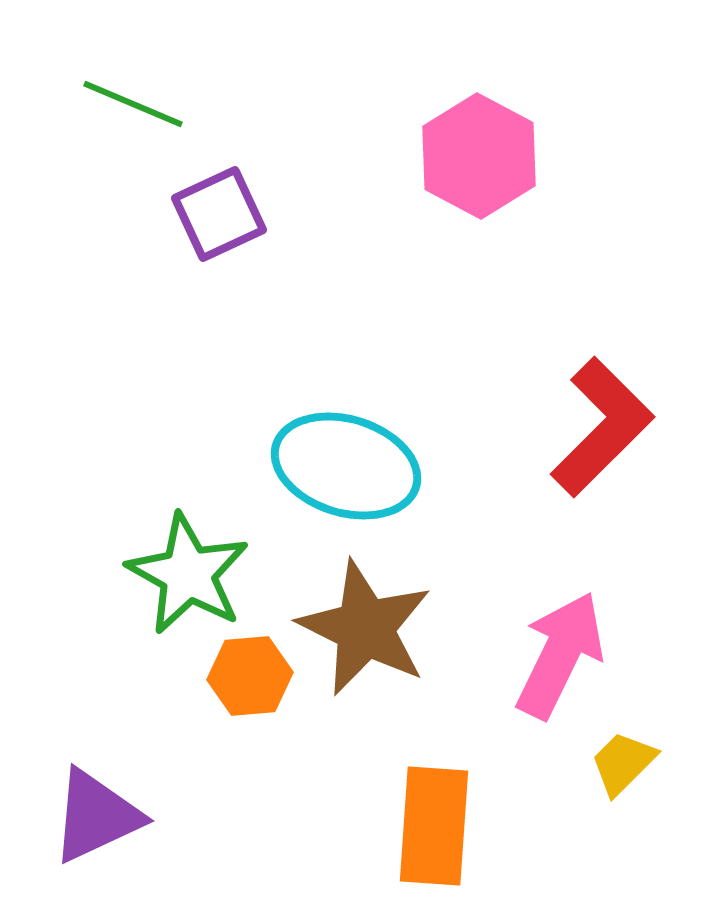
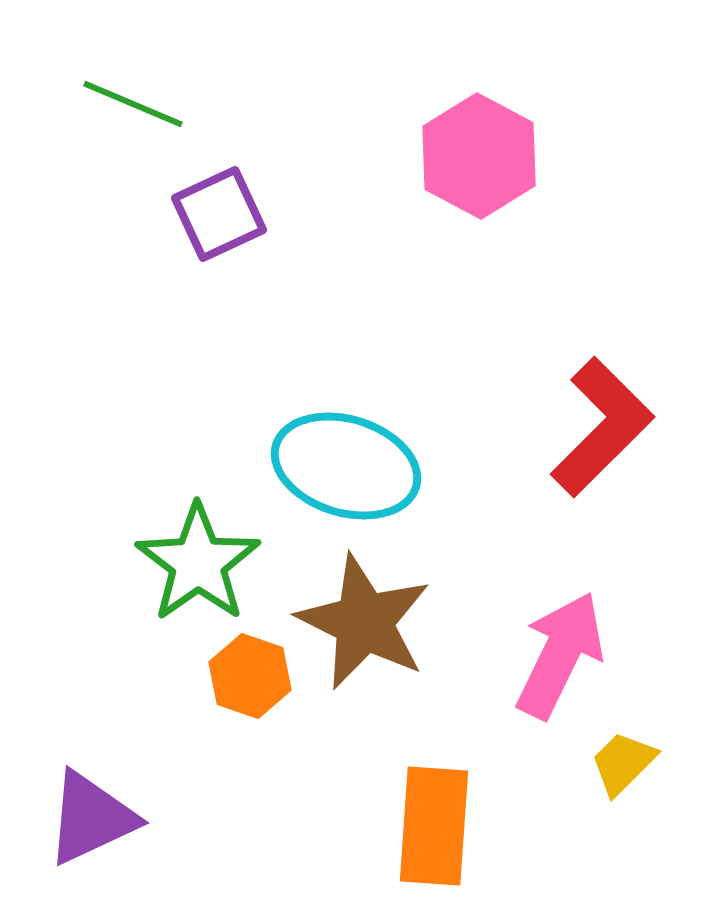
green star: moved 10 px right, 11 px up; rotated 8 degrees clockwise
brown star: moved 1 px left, 6 px up
orange hexagon: rotated 24 degrees clockwise
purple triangle: moved 5 px left, 2 px down
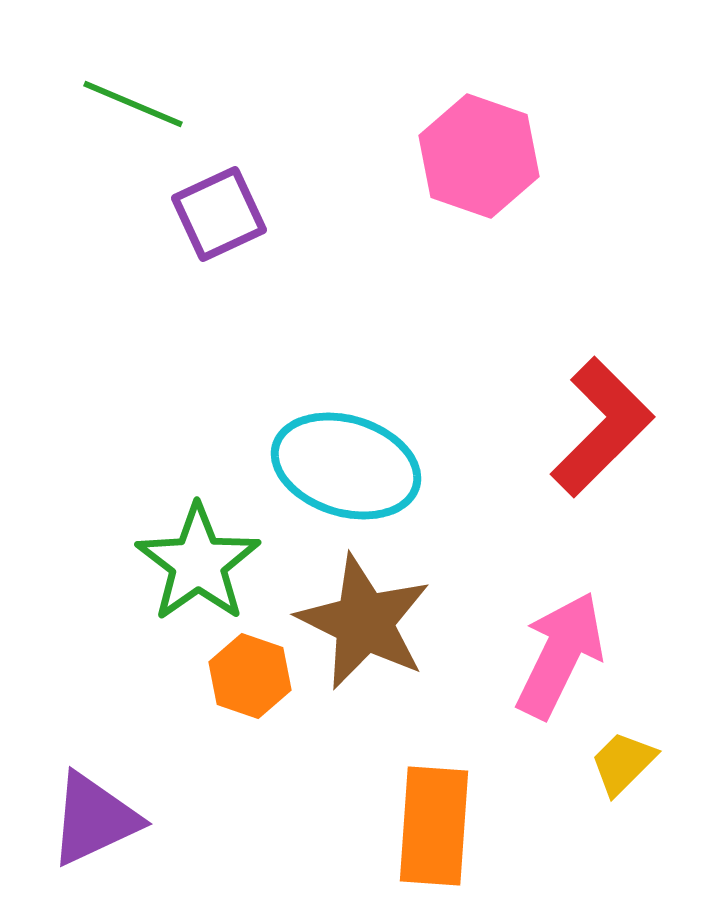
pink hexagon: rotated 9 degrees counterclockwise
purple triangle: moved 3 px right, 1 px down
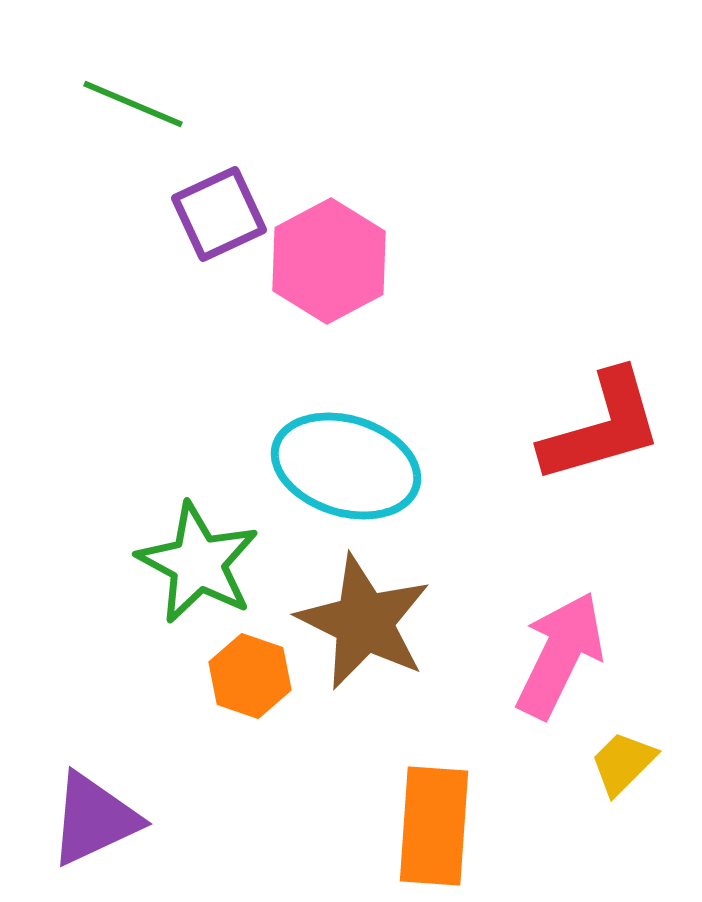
pink hexagon: moved 150 px left, 105 px down; rotated 13 degrees clockwise
red L-shape: rotated 29 degrees clockwise
green star: rotated 9 degrees counterclockwise
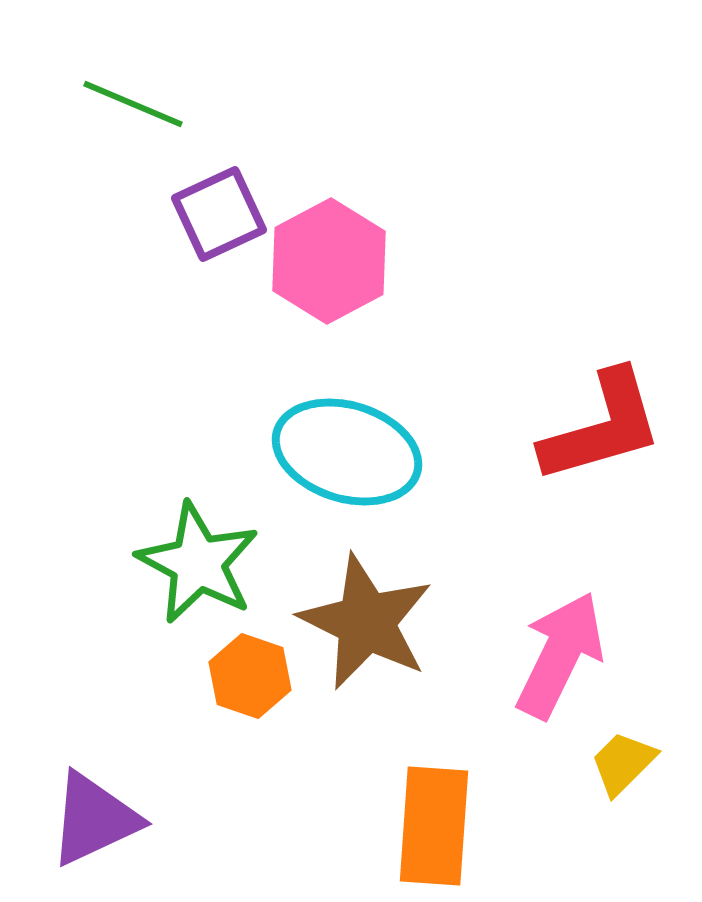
cyan ellipse: moved 1 px right, 14 px up
brown star: moved 2 px right
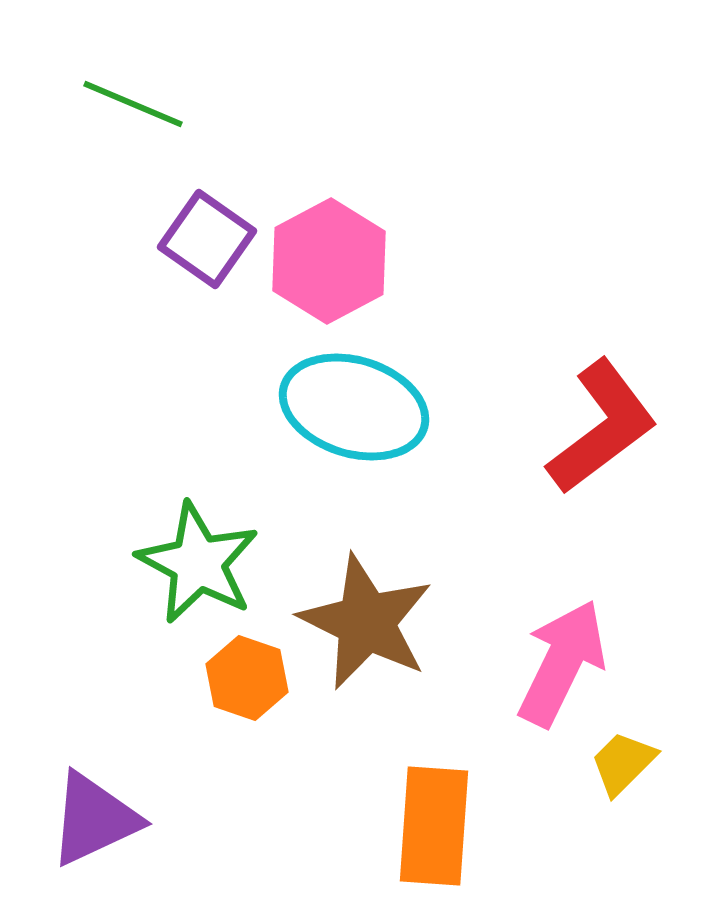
purple square: moved 12 px left, 25 px down; rotated 30 degrees counterclockwise
red L-shape: rotated 21 degrees counterclockwise
cyan ellipse: moved 7 px right, 45 px up
pink arrow: moved 2 px right, 8 px down
orange hexagon: moved 3 px left, 2 px down
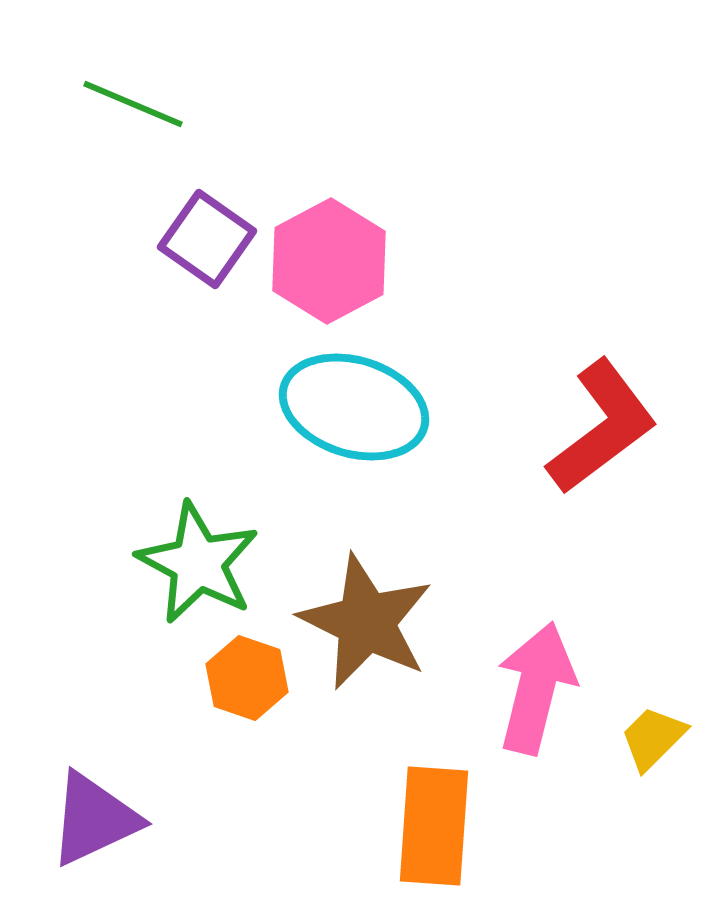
pink arrow: moved 26 px left, 25 px down; rotated 12 degrees counterclockwise
yellow trapezoid: moved 30 px right, 25 px up
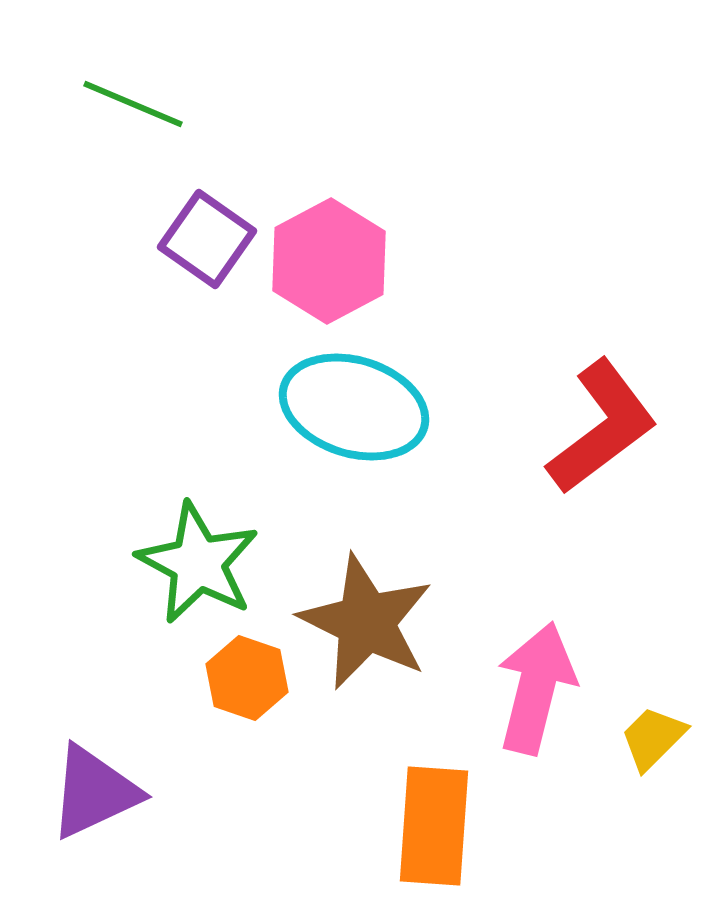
purple triangle: moved 27 px up
